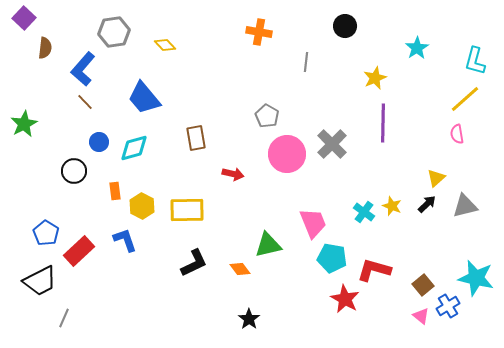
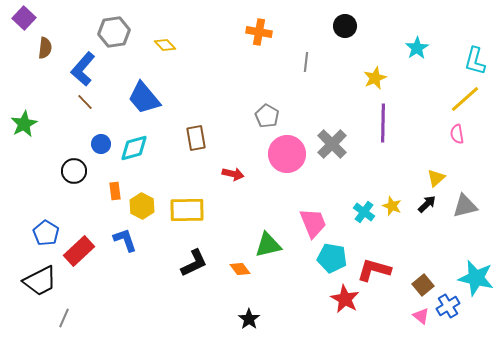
blue circle at (99, 142): moved 2 px right, 2 px down
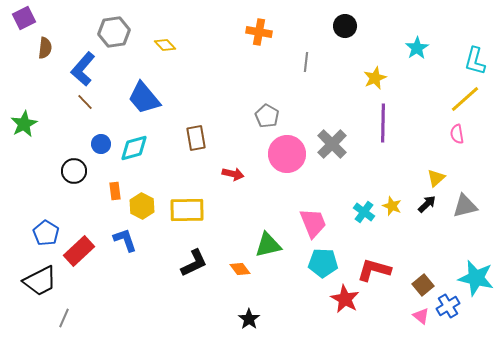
purple square at (24, 18): rotated 20 degrees clockwise
cyan pentagon at (332, 258): moved 9 px left, 5 px down; rotated 8 degrees counterclockwise
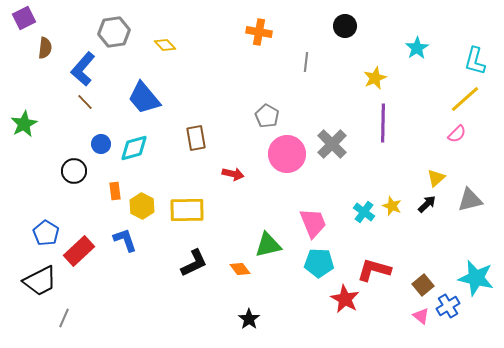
pink semicircle at (457, 134): rotated 126 degrees counterclockwise
gray triangle at (465, 206): moved 5 px right, 6 px up
cyan pentagon at (323, 263): moved 4 px left
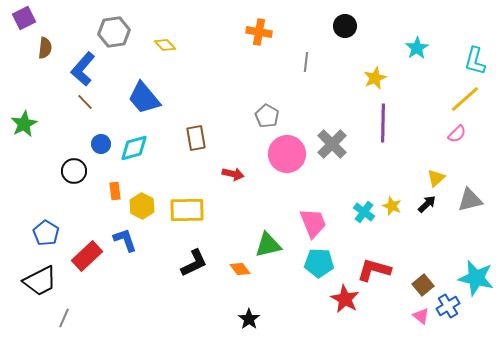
red rectangle at (79, 251): moved 8 px right, 5 px down
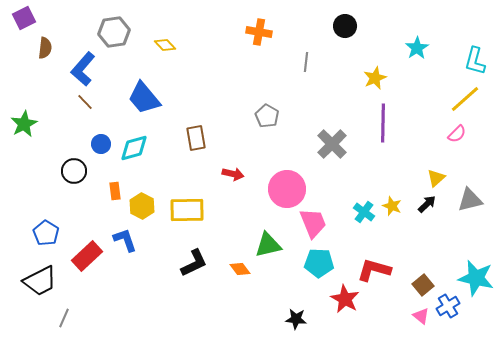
pink circle at (287, 154): moved 35 px down
black star at (249, 319): moved 47 px right; rotated 30 degrees counterclockwise
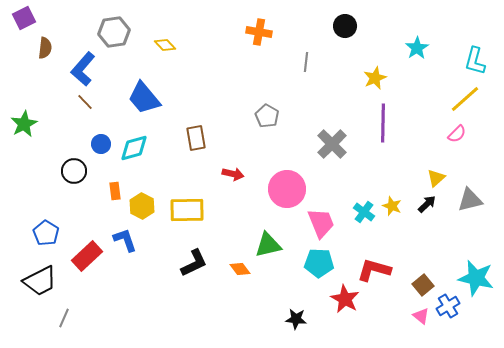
pink trapezoid at (313, 223): moved 8 px right
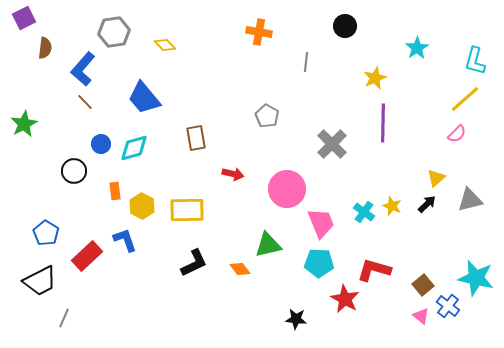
blue cross at (448, 306): rotated 20 degrees counterclockwise
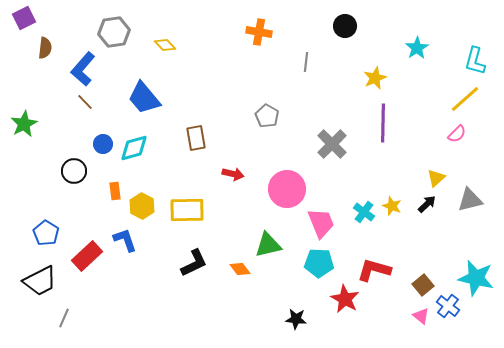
blue circle at (101, 144): moved 2 px right
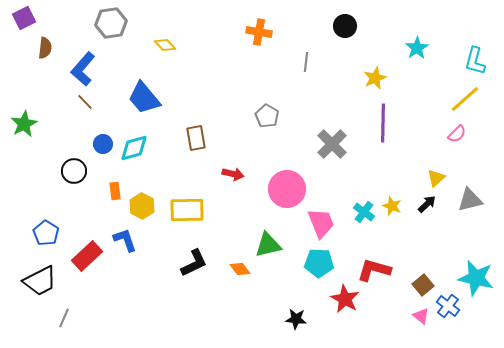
gray hexagon at (114, 32): moved 3 px left, 9 px up
